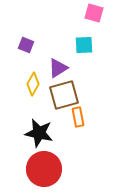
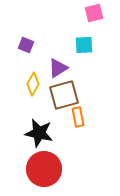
pink square: rotated 30 degrees counterclockwise
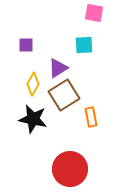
pink square: rotated 24 degrees clockwise
purple square: rotated 21 degrees counterclockwise
brown square: rotated 16 degrees counterclockwise
orange rectangle: moved 13 px right
black star: moved 6 px left, 14 px up
red circle: moved 26 px right
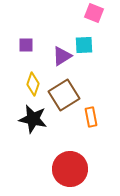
pink square: rotated 12 degrees clockwise
purple triangle: moved 4 px right, 12 px up
yellow diamond: rotated 10 degrees counterclockwise
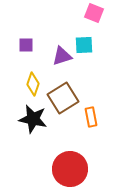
purple triangle: rotated 15 degrees clockwise
brown square: moved 1 px left, 3 px down
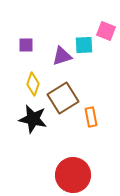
pink square: moved 12 px right, 18 px down
red circle: moved 3 px right, 6 px down
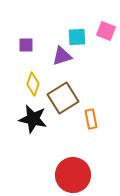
cyan square: moved 7 px left, 8 px up
orange rectangle: moved 2 px down
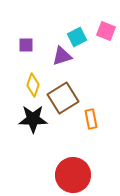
cyan square: rotated 24 degrees counterclockwise
yellow diamond: moved 1 px down
black star: rotated 12 degrees counterclockwise
